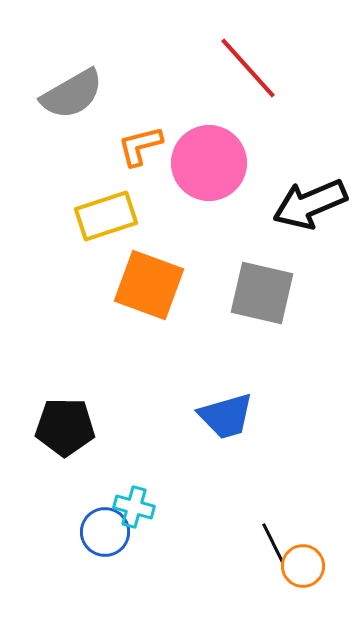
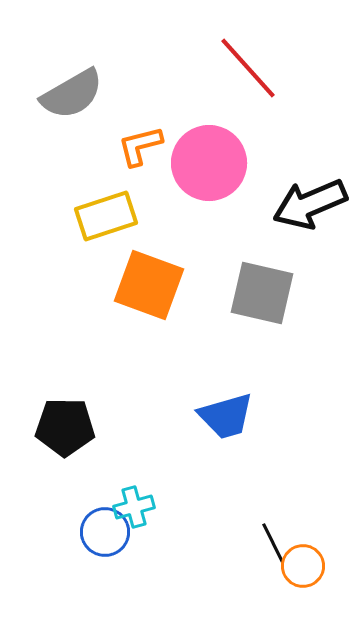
cyan cross: rotated 30 degrees counterclockwise
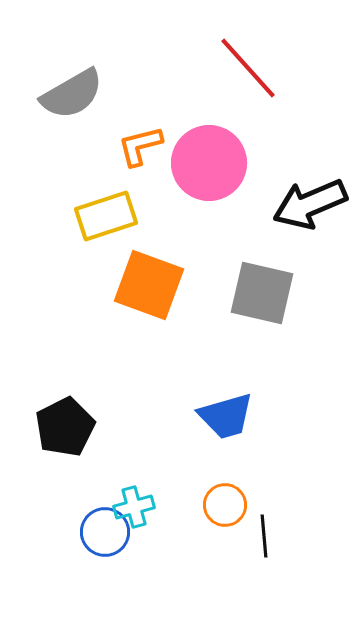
black pentagon: rotated 28 degrees counterclockwise
black line: moved 9 px left, 7 px up; rotated 21 degrees clockwise
orange circle: moved 78 px left, 61 px up
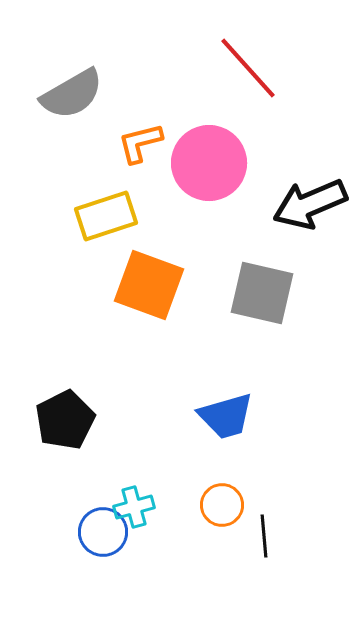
orange L-shape: moved 3 px up
black pentagon: moved 7 px up
orange circle: moved 3 px left
blue circle: moved 2 px left
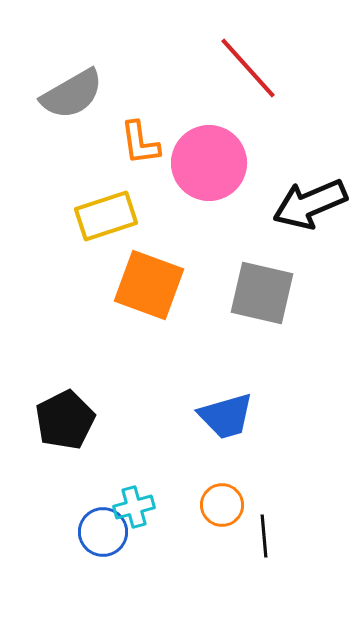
orange L-shape: rotated 84 degrees counterclockwise
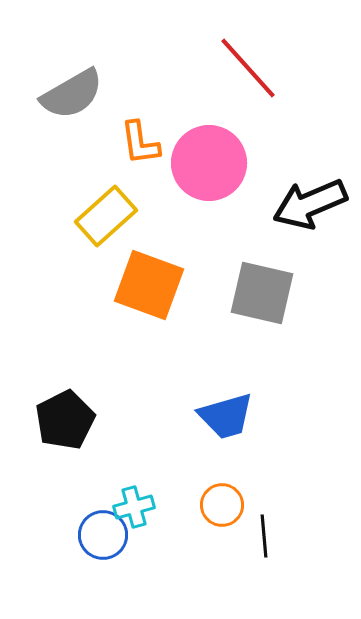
yellow rectangle: rotated 24 degrees counterclockwise
blue circle: moved 3 px down
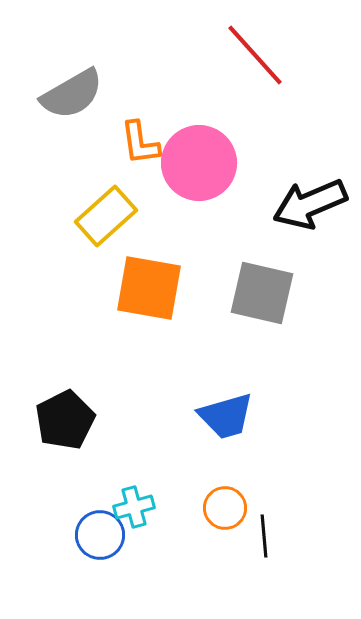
red line: moved 7 px right, 13 px up
pink circle: moved 10 px left
orange square: moved 3 px down; rotated 10 degrees counterclockwise
orange circle: moved 3 px right, 3 px down
blue circle: moved 3 px left
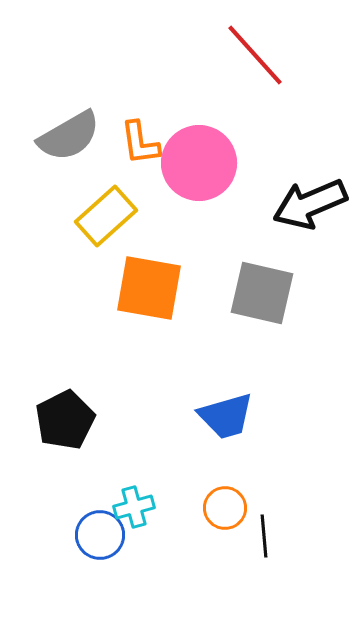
gray semicircle: moved 3 px left, 42 px down
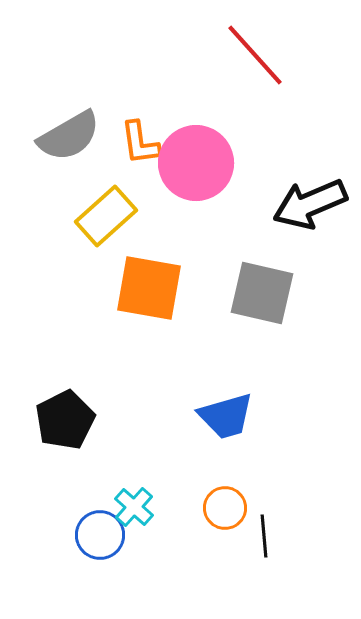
pink circle: moved 3 px left
cyan cross: rotated 33 degrees counterclockwise
